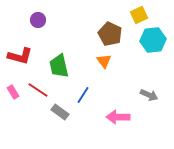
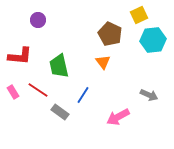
red L-shape: rotated 10 degrees counterclockwise
orange triangle: moved 1 px left, 1 px down
pink arrow: rotated 30 degrees counterclockwise
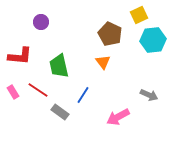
purple circle: moved 3 px right, 2 px down
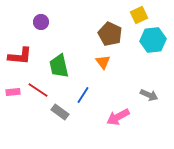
pink rectangle: rotated 64 degrees counterclockwise
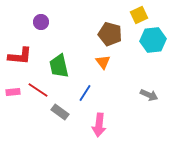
brown pentagon: rotated 10 degrees counterclockwise
blue line: moved 2 px right, 2 px up
pink arrow: moved 19 px left, 8 px down; rotated 55 degrees counterclockwise
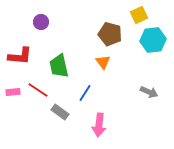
gray arrow: moved 3 px up
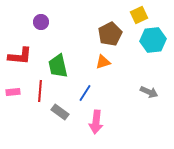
brown pentagon: rotated 30 degrees clockwise
orange triangle: rotated 49 degrees clockwise
green trapezoid: moved 1 px left
red line: moved 2 px right, 1 px down; rotated 60 degrees clockwise
pink arrow: moved 3 px left, 3 px up
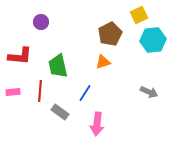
pink arrow: moved 1 px right, 2 px down
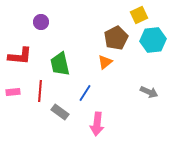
brown pentagon: moved 6 px right, 4 px down
orange triangle: moved 2 px right; rotated 21 degrees counterclockwise
green trapezoid: moved 2 px right, 2 px up
